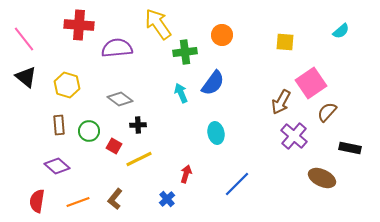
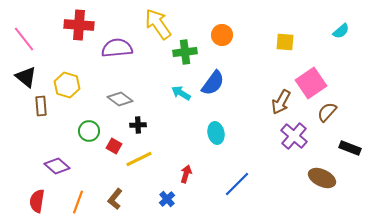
cyan arrow: rotated 36 degrees counterclockwise
brown rectangle: moved 18 px left, 19 px up
black rectangle: rotated 10 degrees clockwise
orange line: rotated 50 degrees counterclockwise
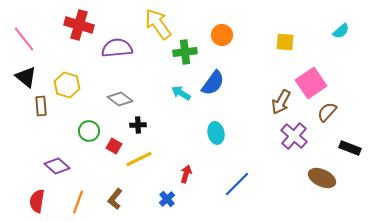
red cross: rotated 12 degrees clockwise
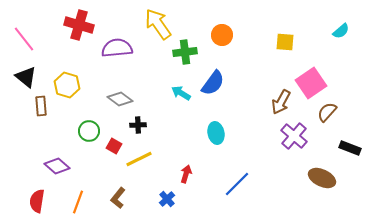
brown L-shape: moved 3 px right, 1 px up
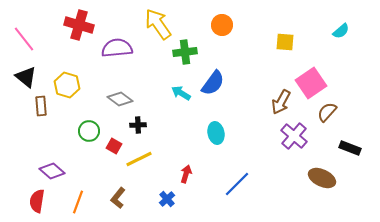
orange circle: moved 10 px up
purple diamond: moved 5 px left, 5 px down
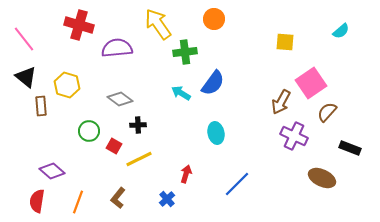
orange circle: moved 8 px left, 6 px up
purple cross: rotated 16 degrees counterclockwise
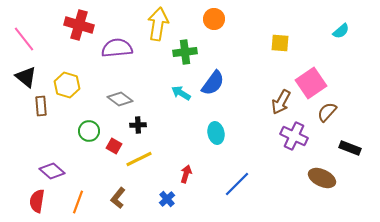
yellow arrow: rotated 44 degrees clockwise
yellow square: moved 5 px left, 1 px down
